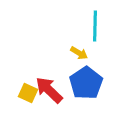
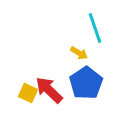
cyan line: moved 2 px down; rotated 20 degrees counterclockwise
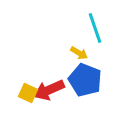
blue pentagon: moved 1 px left, 3 px up; rotated 16 degrees counterclockwise
red arrow: rotated 68 degrees counterclockwise
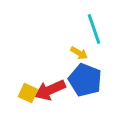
cyan line: moved 1 px left, 1 px down
red arrow: moved 1 px right
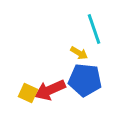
blue pentagon: rotated 16 degrees counterclockwise
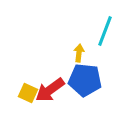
cyan line: moved 11 px right, 2 px down; rotated 40 degrees clockwise
yellow arrow: rotated 114 degrees counterclockwise
red arrow: rotated 12 degrees counterclockwise
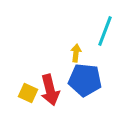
yellow arrow: moved 3 px left
red arrow: rotated 68 degrees counterclockwise
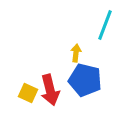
cyan line: moved 6 px up
blue pentagon: rotated 8 degrees clockwise
